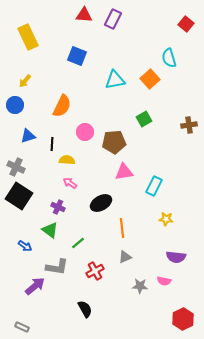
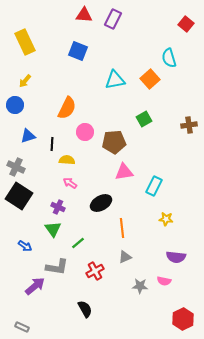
yellow rectangle: moved 3 px left, 5 px down
blue square: moved 1 px right, 5 px up
orange semicircle: moved 5 px right, 2 px down
green triangle: moved 3 px right, 1 px up; rotated 18 degrees clockwise
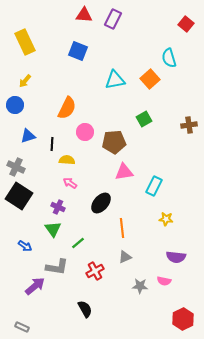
black ellipse: rotated 20 degrees counterclockwise
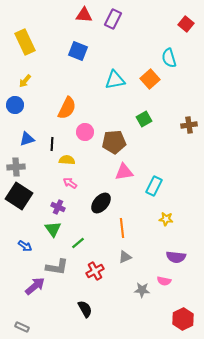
blue triangle: moved 1 px left, 3 px down
gray cross: rotated 30 degrees counterclockwise
gray star: moved 2 px right, 4 px down
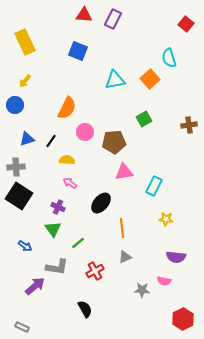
black line: moved 1 px left, 3 px up; rotated 32 degrees clockwise
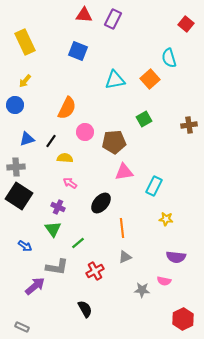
yellow semicircle: moved 2 px left, 2 px up
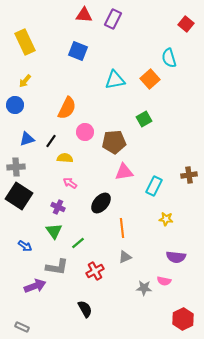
brown cross: moved 50 px down
green triangle: moved 1 px right, 2 px down
purple arrow: rotated 20 degrees clockwise
gray star: moved 2 px right, 2 px up
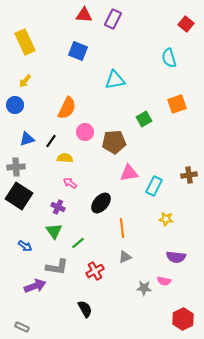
orange square: moved 27 px right, 25 px down; rotated 24 degrees clockwise
pink triangle: moved 5 px right, 1 px down
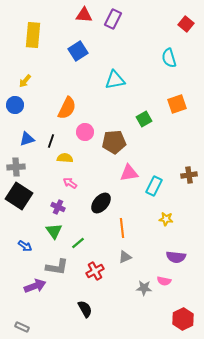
yellow rectangle: moved 8 px right, 7 px up; rotated 30 degrees clockwise
blue square: rotated 36 degrees clockwise
black line: rotated 16 degrees counterclockwise
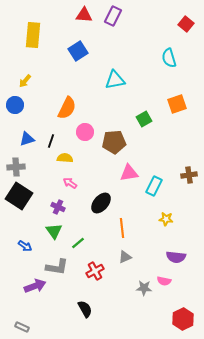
purple rectangle: moved 3 px up
